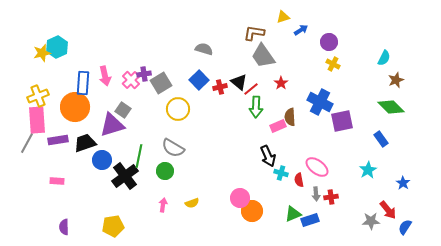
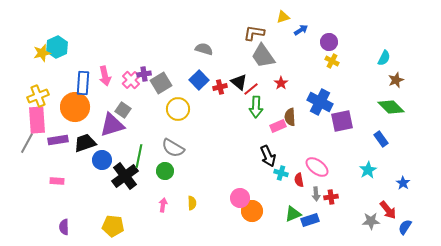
yellow cross at (333, 64): moved 1 px left, 3 px up
yellow semicircle at (192, 203): rotated 72 degrees counterclockwise
yellow pentagon at (113, 226): rotated 15 degrees clockwise
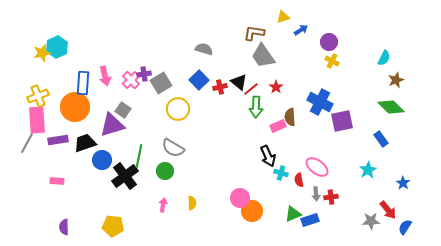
red star at (281, 83): moved 5 px left, 4 px down
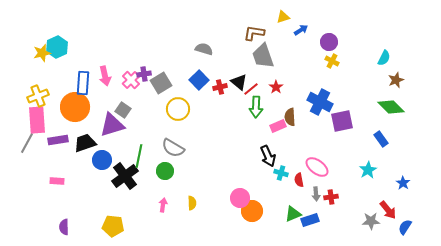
gray trapezoid at (263, 56): rotated 16 degrees clockwise
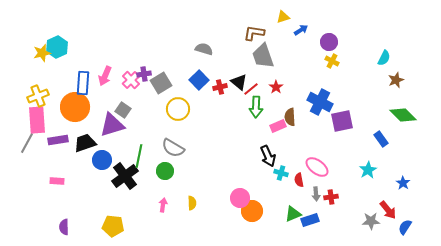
pink arrow at (105, 76): rotated 36 degrees clockwise
green diamond at (391, 107): moved 12 px right, 8 px down
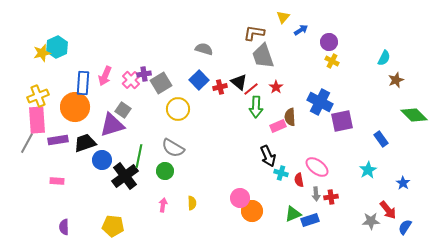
yellow triangle at (283, 17): rotated 32 degrees counterclockwise
green diamond at (403, 115): moved 11 px right
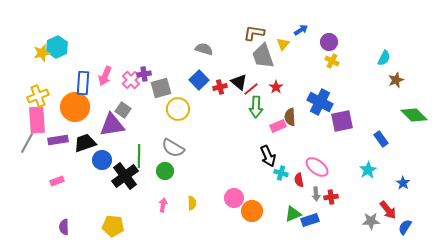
yellow triangle at (283, 17): moved 27 px down
gray square at (161, 83): moved 5 px down; rotated 15 degrees clockwise
purple triangle at (112, 125): rotated 8 degrees clockwise
green line at (139, 156): rotated 10 degrees counterclockwise
pink rectangle at (57, 181): rotated 24 degrees counterclockwise
pink circle at (240, 198): moved 6 px left
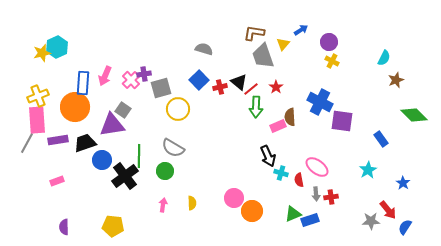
purple square at (342, 121): rotated 20 degrees clockwise
